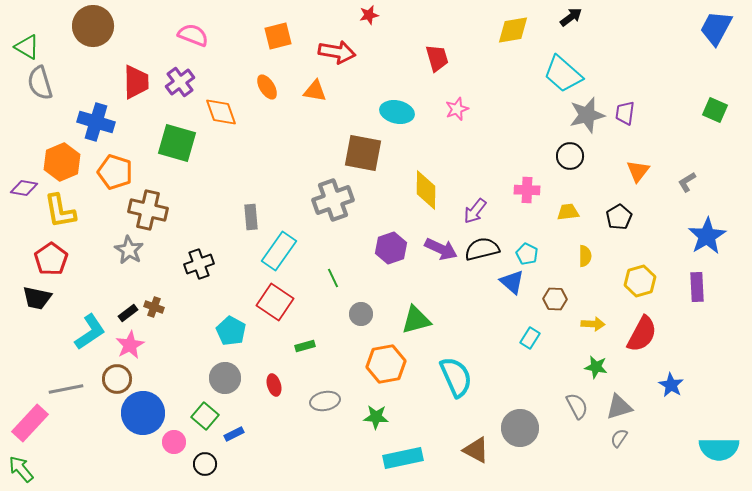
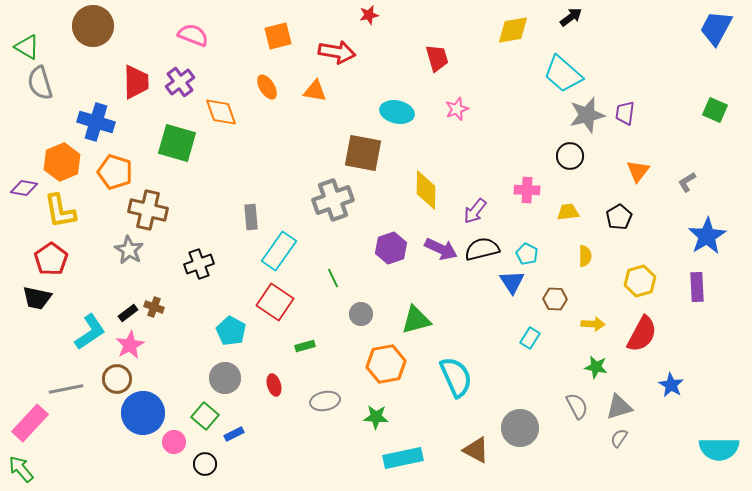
blue triangle at (512, 282): rotated 16 degrees clockwise
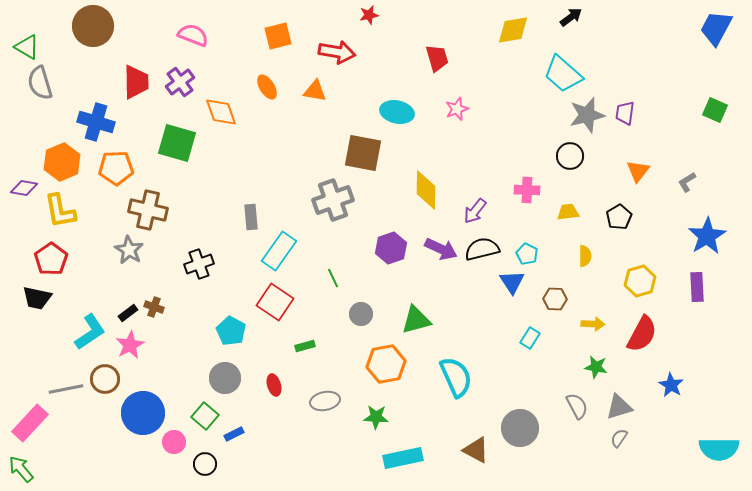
orange pentagon at (115, 172): moved 1 px right, 4 px up; rotated 20 degrees counterclockwise
brown circle at (117, 379): moved 12 px left
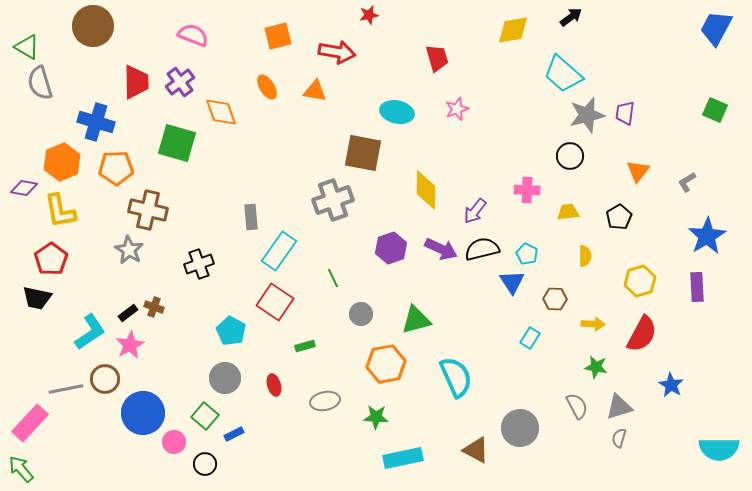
gray semicircle at (619, 438): rotated 18 degrees counterclockwise
